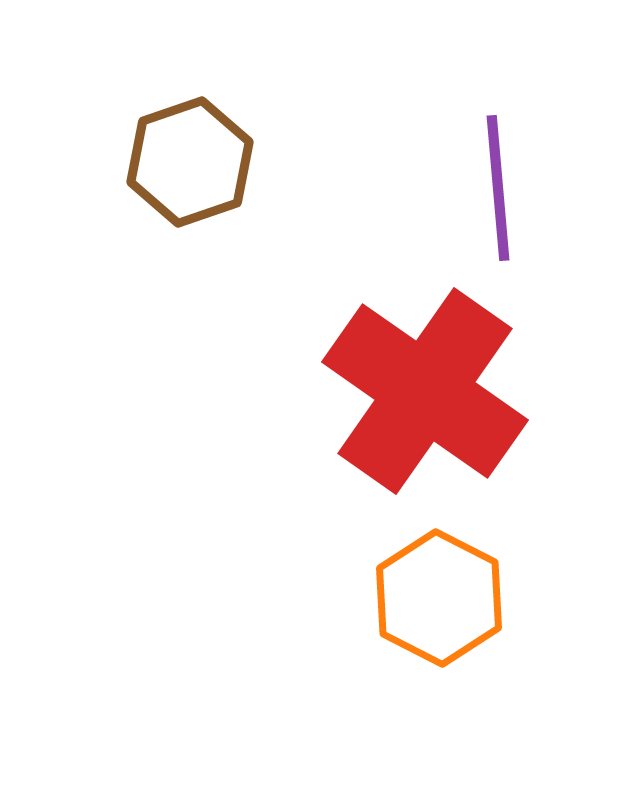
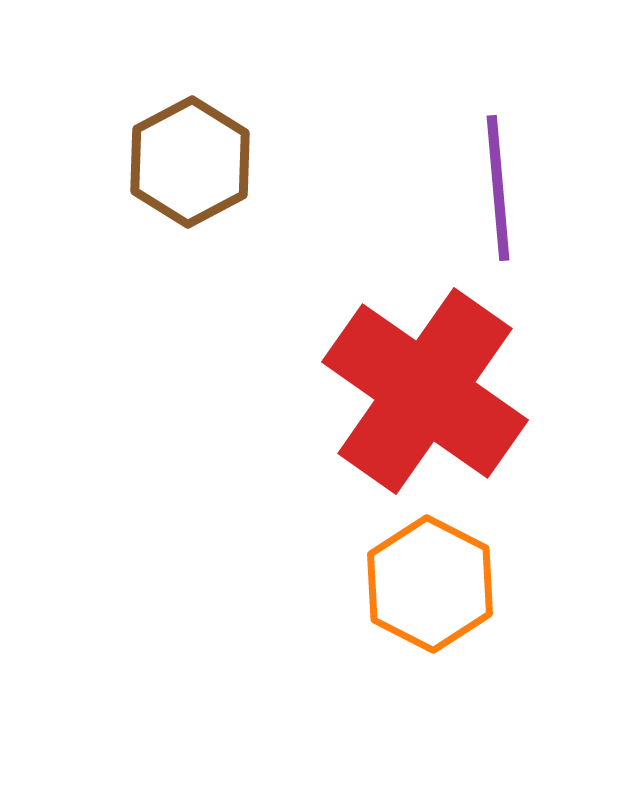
brown hexagon: rotated 9 degrees counterclockwise
orange hexagon: moved 9 px left, 14 px up
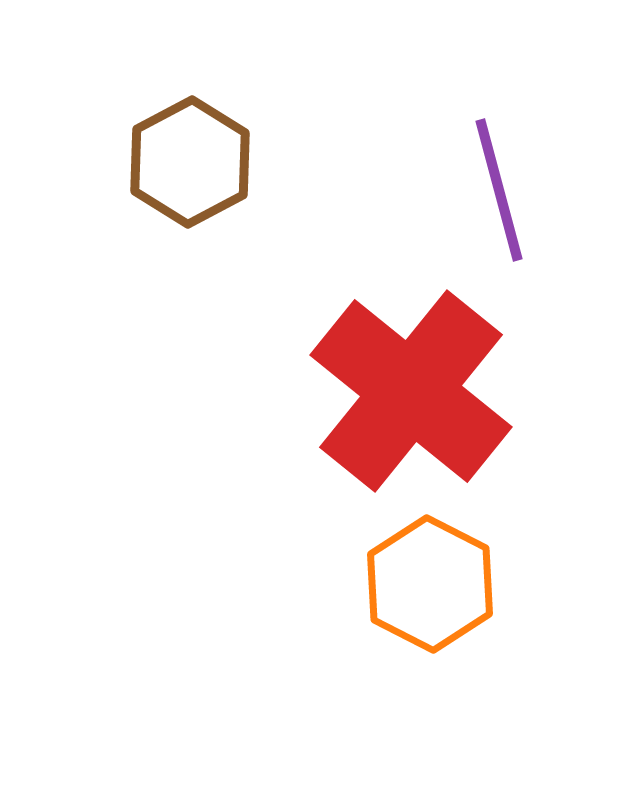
purple line: moved 1 px right, 2 px down; rotated 10 degrees counterclockwise
red cross: moved 14 px left; rotated 4 degrees clockwise
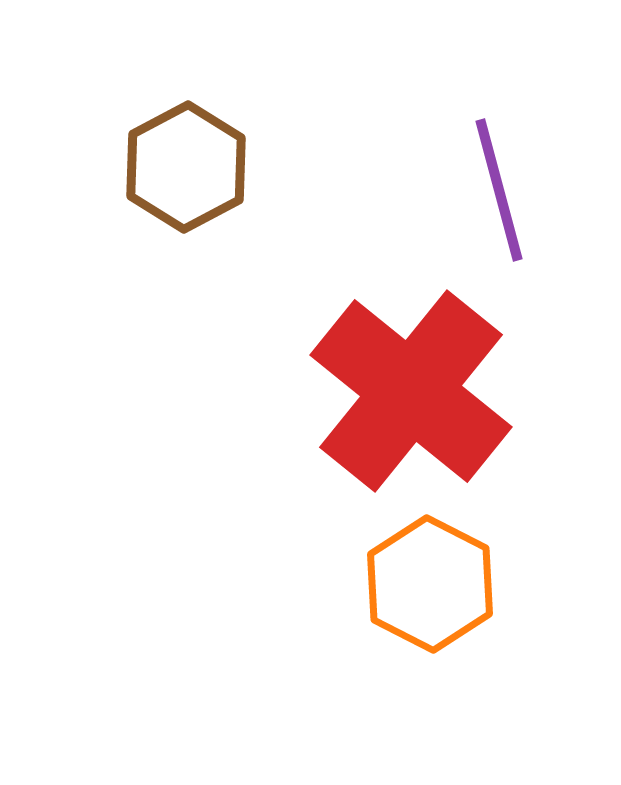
brown hexagon: moved 4 px left, 5 px down
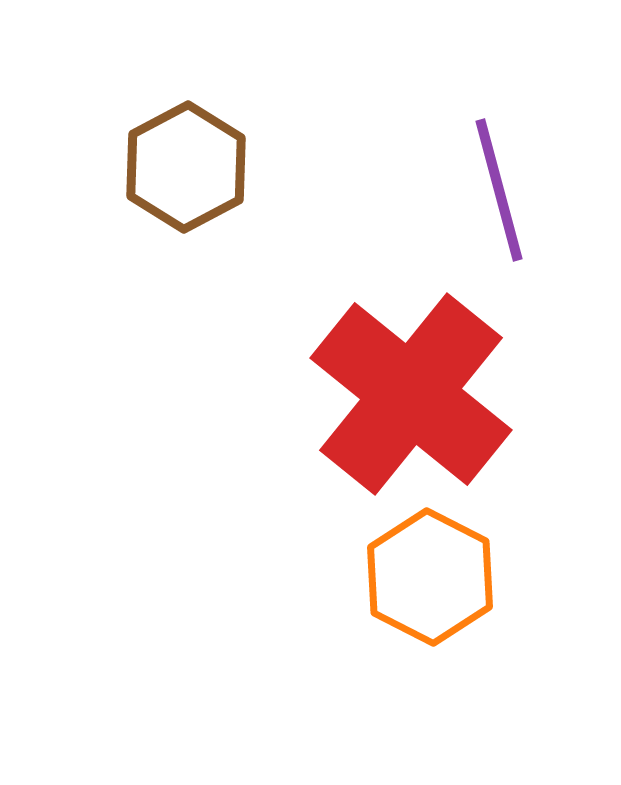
red cross: moved 3 px down
orange hexagon: moved 7 px up
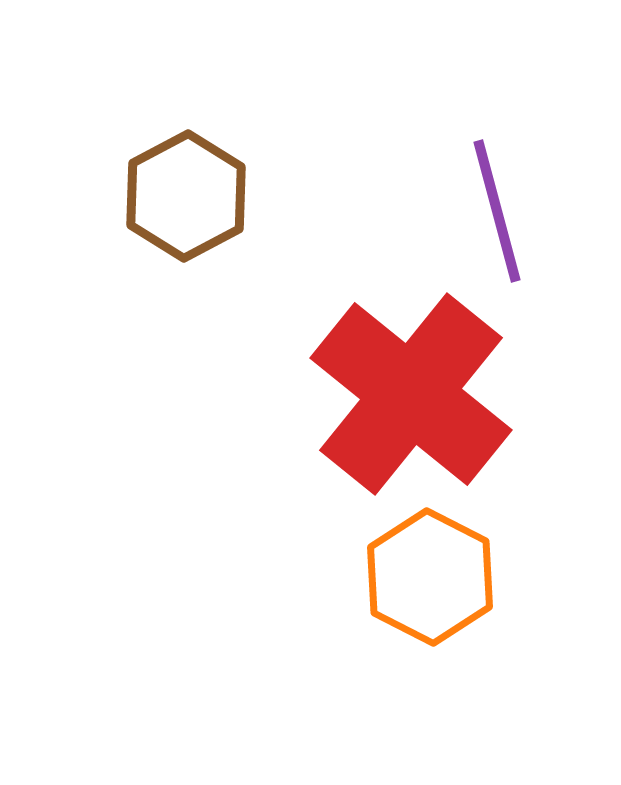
brown hexagon: moved 29 px down
purple line: moved 2 px left, 21 px down
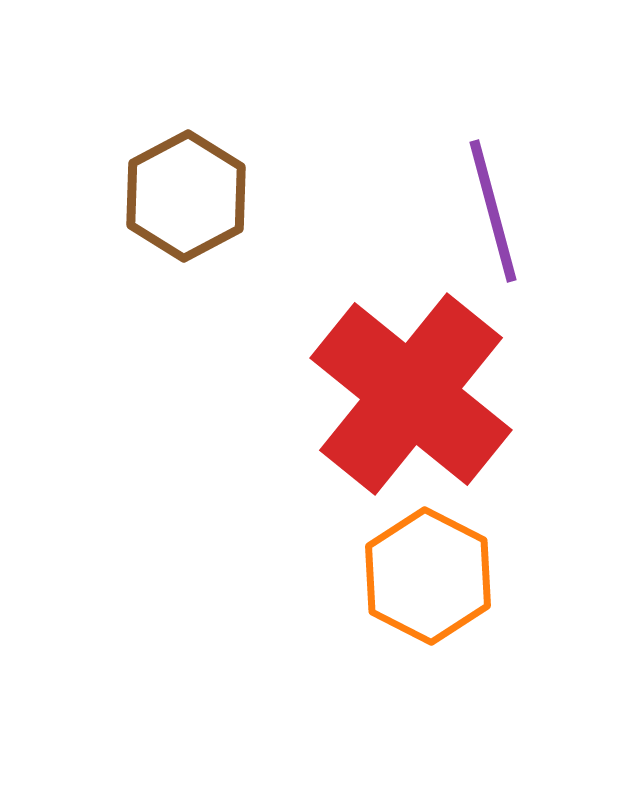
purple line: moved 4 px left
orange hexagon: moved 2 px left, 1 px up
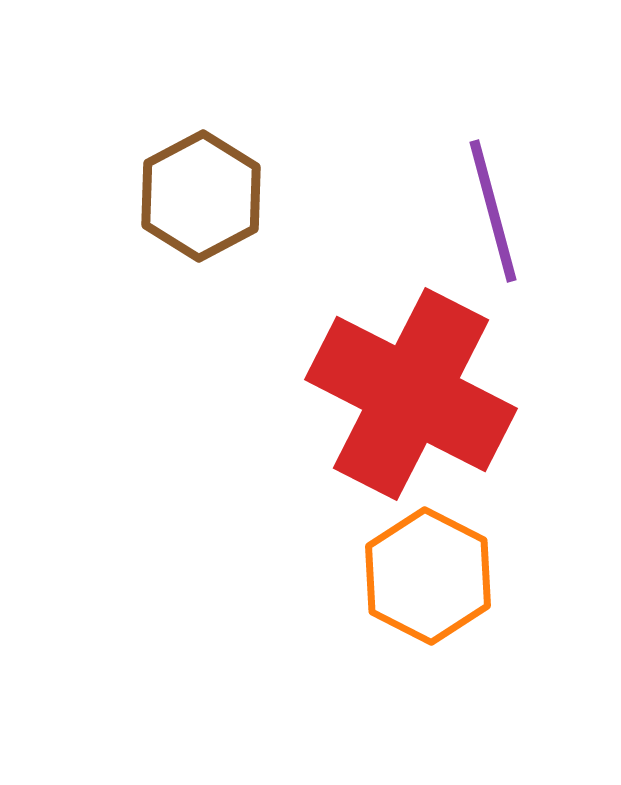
brown hexagon: moved 15 px right
red cross: rotated 12 degrees counterclockwise
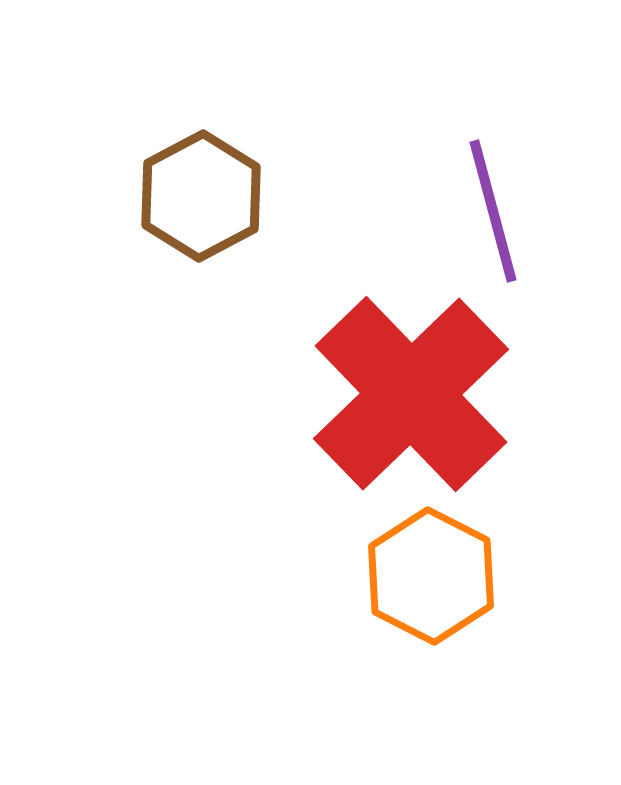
red cross: rotated 19 degrees clockwise
orange hexagon: moved 3 px right
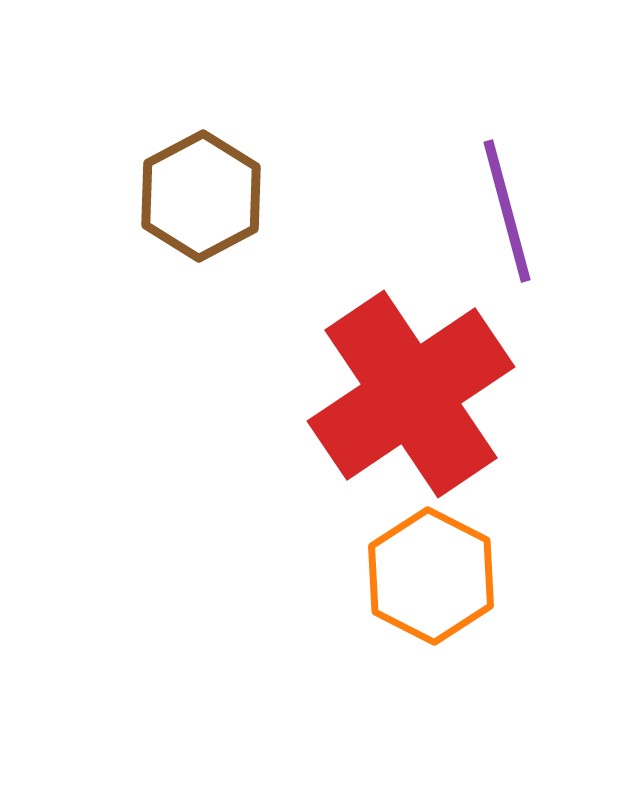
purple line: moved 14 px right
red cross: rotated 10 degrees clockwise
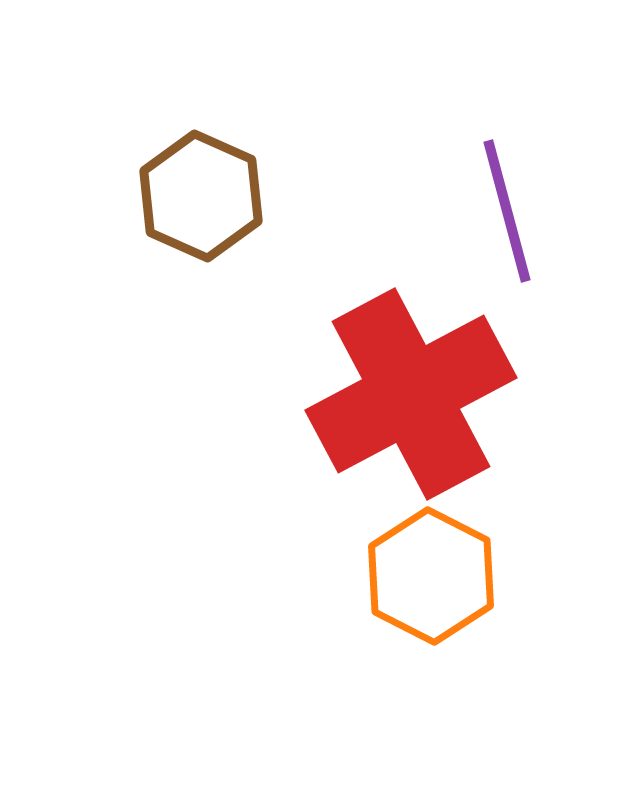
brown hexagon: rotated 8 degrees counterclockwise
red cross: rotated 6 degrees clockwise
